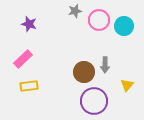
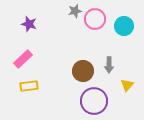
pink circle: moved 4 px left, 1 px up
gray arrow: moved 4 px right
brown circle: moved 1 px left, 1 px up
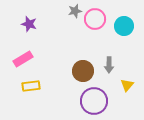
pink rectangle: rotated 12 degrees clockwise
yellow rectangle: moved 2 px right
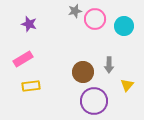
brown circle: moved 1 px down
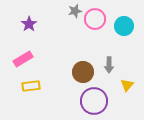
purple star: rotated 21 degrees clockwise
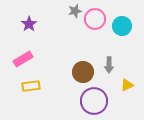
cyan circle: moved 2 px left
yellow triangle: rotated 24 degrees clockwise
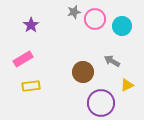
gray star: moved 1 px left, 1 px down
purple star: moved 2 px right, 1 px down
gray arrow: moved 3 px right, 4 px up; rotated 119 degrees clockwise
purple circle: moved 7 px right, 2 px down
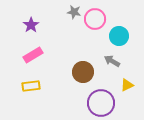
gray star: rotated 24 degrees clockwise
cyan circle: moved 3 px left, 10 px down
pink rectangle: moved 10 px right, 4 px up
